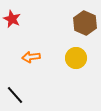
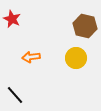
brown hexagon: moved 3 px down; rotated 10 degrees counterclockwise
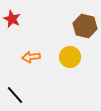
yellow circle: moved 6 px left, 1 px up
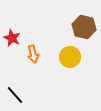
red star: moved 19 px down
brown hexagon: moved 1 px left, 1 px down
orange arrow: moved 2 px right, 3 px up; rotated 96 degrees counterclockwise
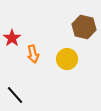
red star: rotated 12 degrees clockwise
yellow circle: moved 3 px left, 2 px down
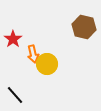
red star: moved 1 px right, 1 px down
yellow circle: moved 20 px left, 5 px down
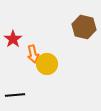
black line: rotated 54 degrees counterclockwise
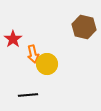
black line: moved 13 px right
